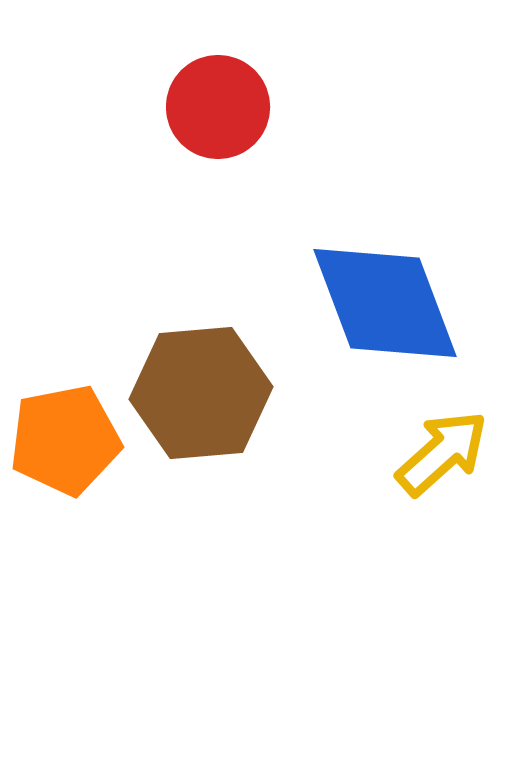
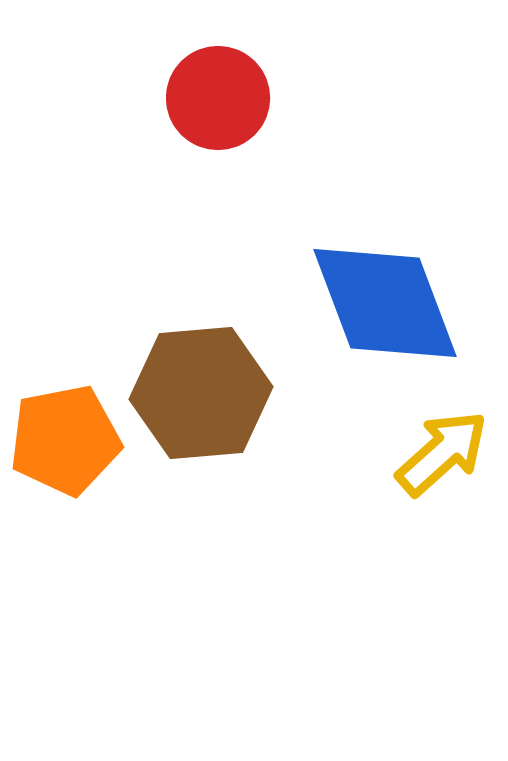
red circle: moved 9 px up
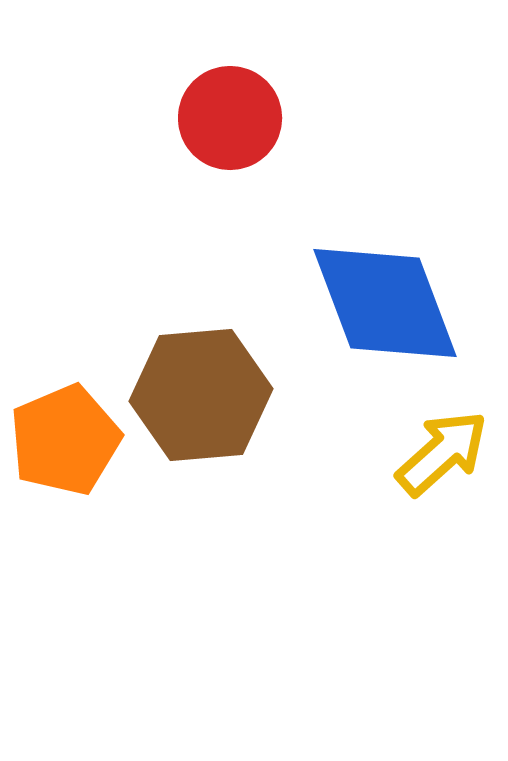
red circle: moved 12 px right, 20 px down
brown hexagon: moved 2 px down
orange pentagon: rotated 12 degrees counterclockwise
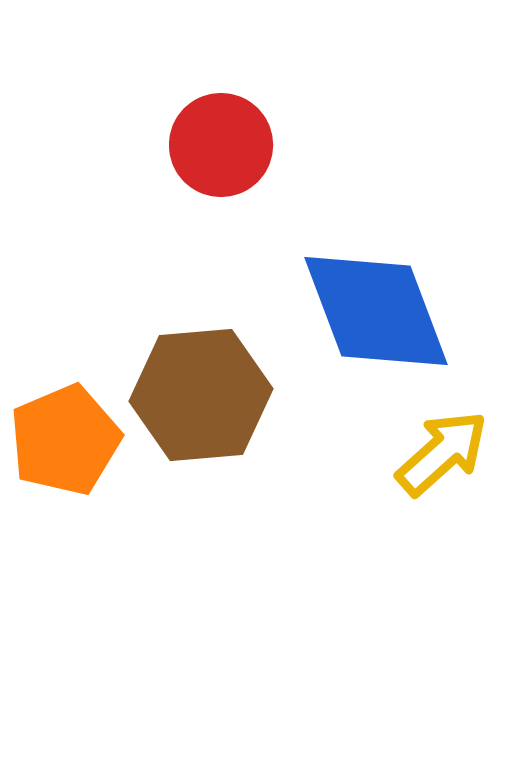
red circle: moved 9 px left, 27 px down
blue diamond: moved 9 px left, 8 px down
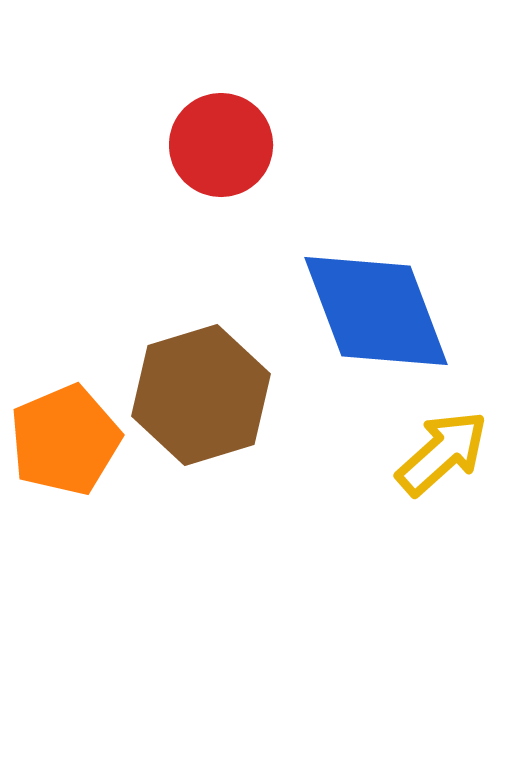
brown hexagon: rotated 12 degrees counterclockwise
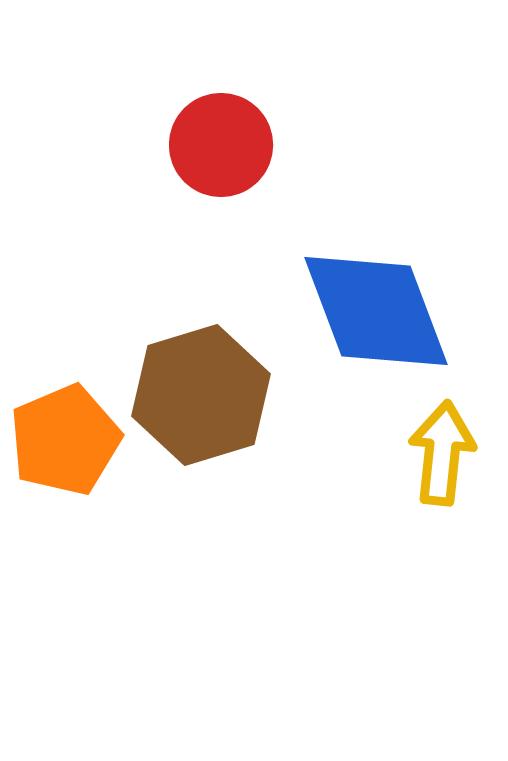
yellow arrow: rotated 42 degrees counterclockwise
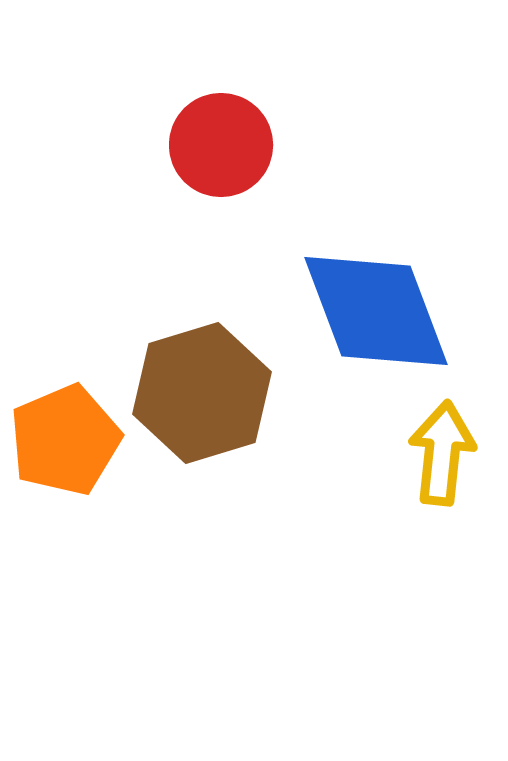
brown hexagon: moved 1 px right, 2 px up
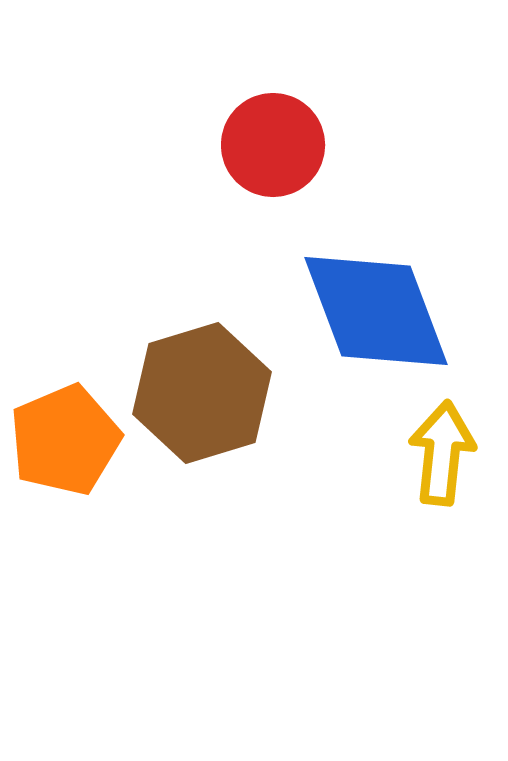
red circle: moved 52 px right
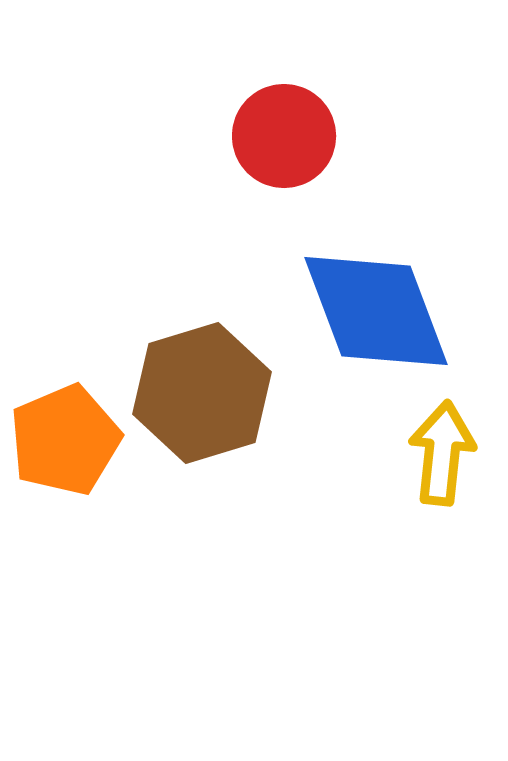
red circle: moved 11 px right, 9 px up
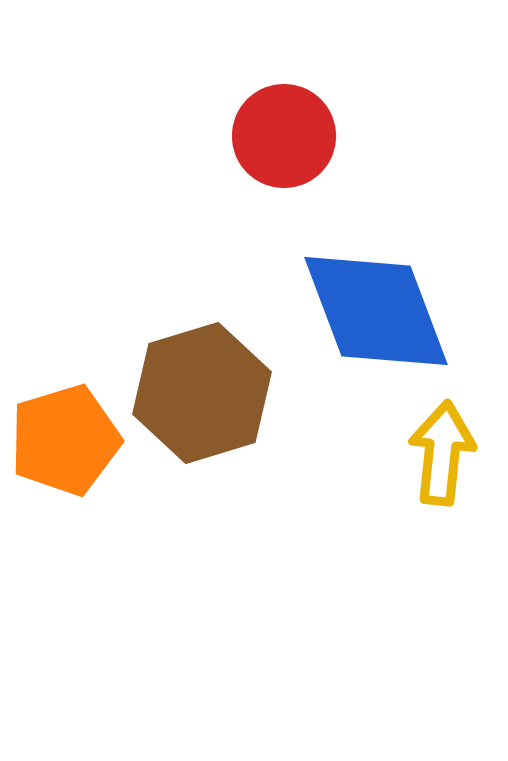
orange pentagon: rotated 6 degrees clockwise
